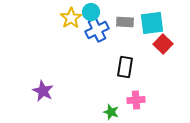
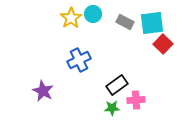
cyan circle: moved 2 px right, 2 px down
gray rectangle: rotated 24 degrees clockwise
blue cross: moved 18 px left, 30 px down
black rectangle: moved 8 px left, 18 px down; rotated 45 degrees clockwise
green star: moved 1 px right, 4 px up; rotated 21 degrees counterclockwise
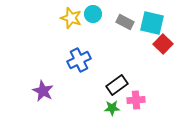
yellow star: rotated 20 degrees counterclockwise
cyan square: rotated 20 degrees clockwise
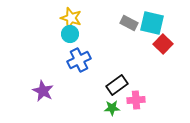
cyan circle: moved 23 px left, 20 px down
gray rectangle: moved 4 px right, 1 px down
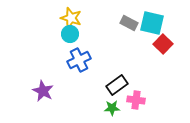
pink cross: rotated 12 degrees clockwise
